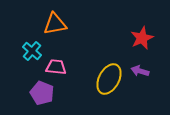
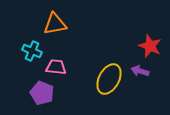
red star: moved 8 px right, 8 px down; rotated 25 degrees counterclockwise
cyan cross: rotated 18 degrees counterclockwise
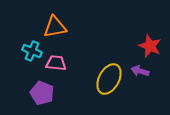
orange triangle: moved 3 px down
pink trapezoid: moved 4 px up
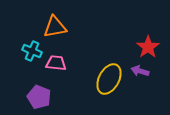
red star: moved 2 px left, 1 px down; rotated 15 degrees clockwise
purple pentagon: moved 3 px left, 4 px down
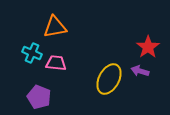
cyan cross: moved 2 px down
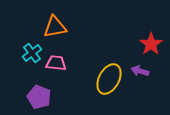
red star: moved 3 px right, 3 px up
cyan cross: rotated 30 degrees clockwise
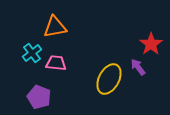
purple arrow: moved 2 px left, 4 px up; rotated 36 degrees clockwise
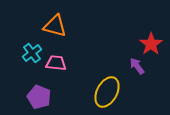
orange triangle: moved 1 px up; rotated 25 degrees clockwise
purple arrow: moved 1 px left, 1 px up
yellow ellipse: moved 2 px left, 13 px down
